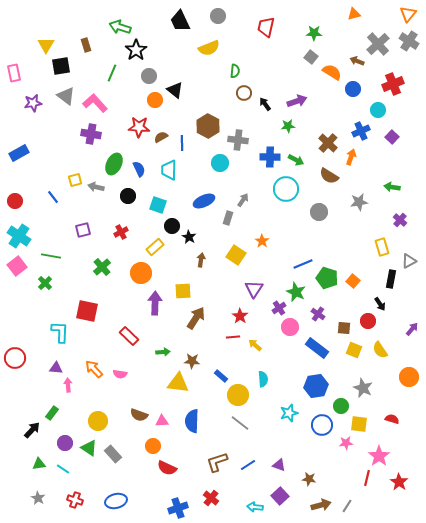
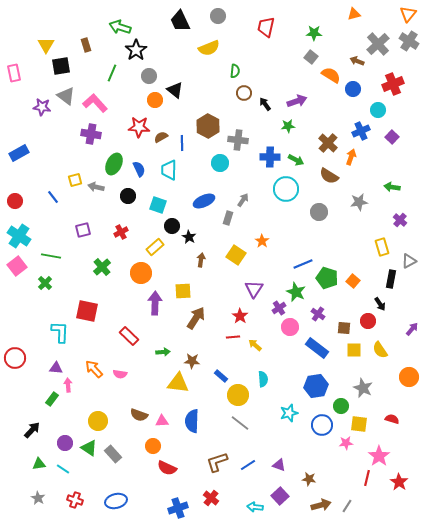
orange semicircle at (332, 72): moved 1 px left, 3 px down
purple star at (33, 103): moved 9 px right, 4 px down; rotated 18 degrees clockwise
yellow square at (354, 350): rotated 21 degrees counterclockwise
green rectangle at (52, 413): moved 14 px up
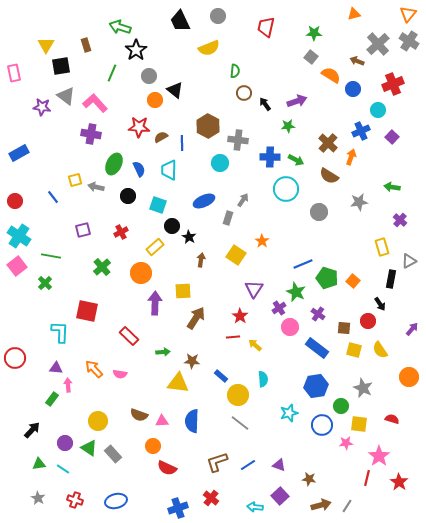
yellow square at (354, 350): rotated 14 degrees clockwise
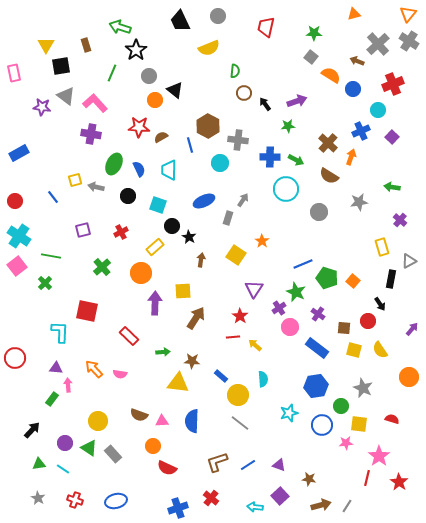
blue line at (182, 143): moved 8 px right, 2 px down; rotated 14 degrees counterclockwise
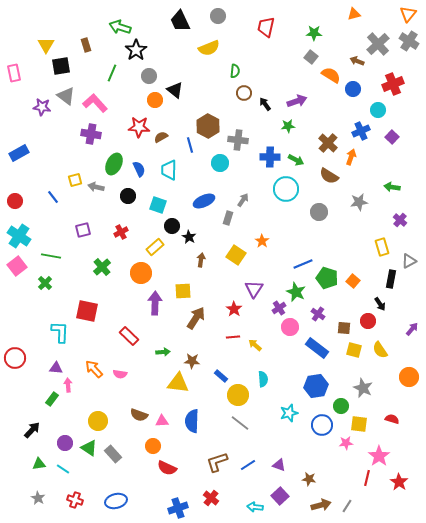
red star at (240, 316): moved 6 px left, 7 px up
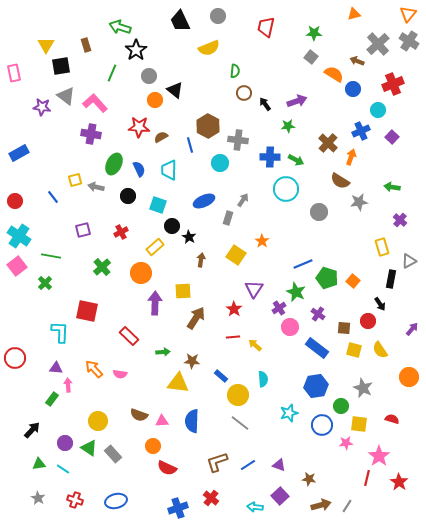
orange semicircle at (331, 75): moved 3 px right, 1 px up
brown semicircle at (329, 176): moved 11 px right, 5 px down
